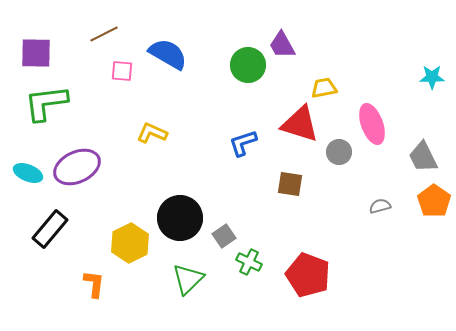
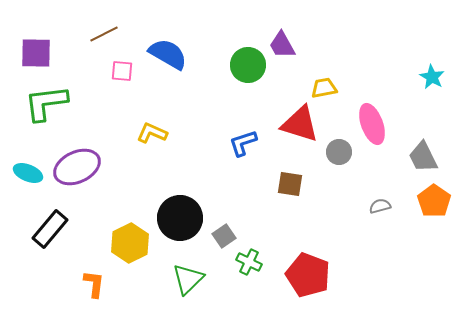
cyan star: rotated 30 degrees clockwise
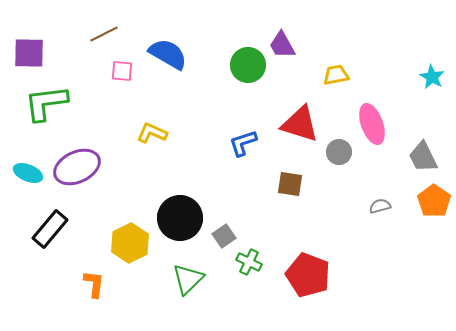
purple square: moved 7 px left
yellow trapezoid: moved 12 px right, 13 px up
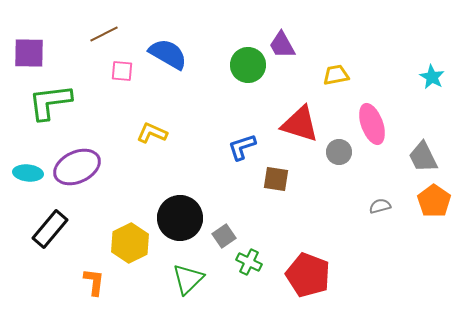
green L-shape: moved 4 px right, 1 px up
blue L-shape: moved 1 px left, 4 px down
cyan ellipse: rotated 16 degrees counterclockwise
brown square: moved 14 px left, 5 px up
orange L-shape: moved 2 px up
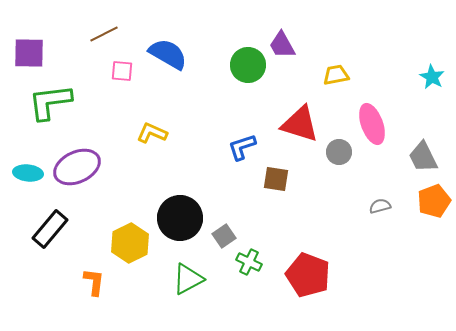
orange pentagon: rotated 16 degrees clockwise
green triangle: rotated 16 degrees clockwise
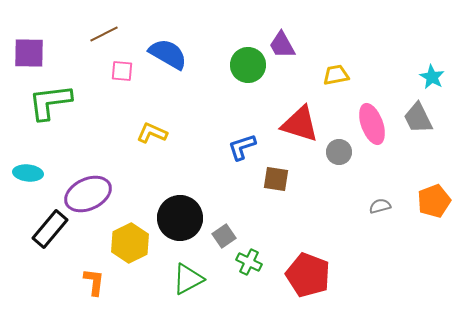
gray trapezoid: moved 5 px left, 39 px up
purple ellipse: moved 11 px right, 27 px down
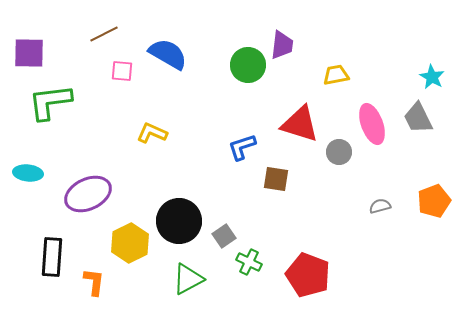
purple trapezoid: rotated 144 degrees counterclockwise
black circle: moved 1 px left, 3 px down
black rectangle: moved 2 px right, 28 px down; rotated 36 degrees counterclockwise
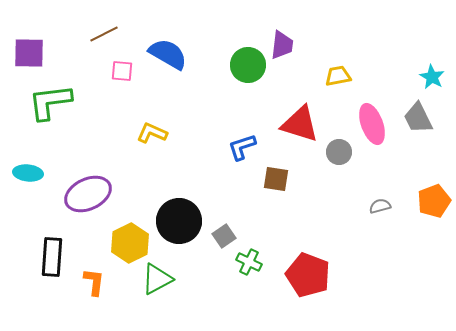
yellow trapezoid: moved 2 px right, 1 px down
green triangle: moved 31 px left
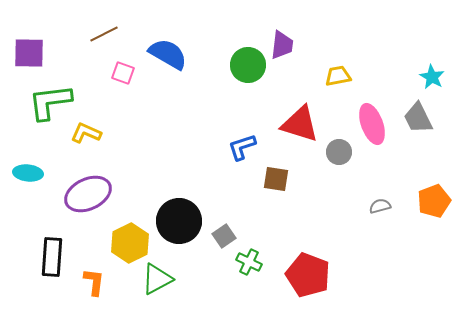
pink square: moved 1 px right, 2 px down; rotated 15 degrees clockwise
yellow L-shape: moved 66 px left
